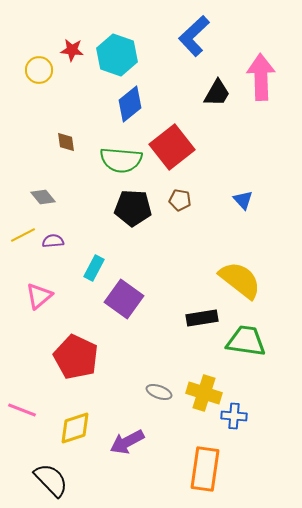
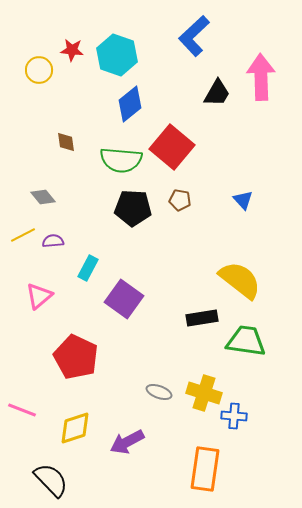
red square: rotated 12 degrees counterclockwise
cyan rectangle: moved 6 px left
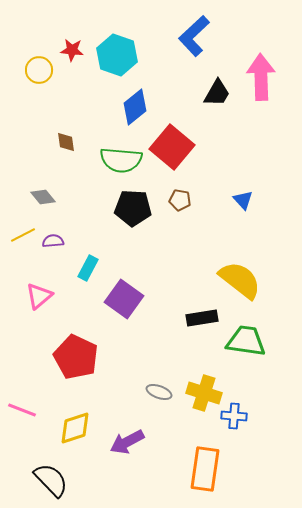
blue diamond: moved 5 px right, 3 px down
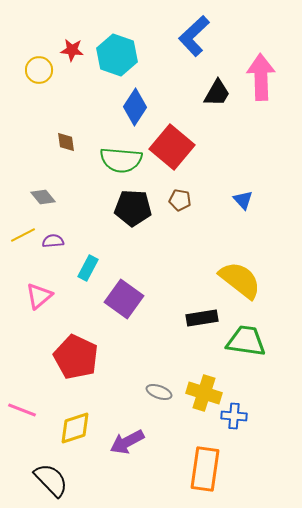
blue diamond: rotated 18 degrees counterclockwise
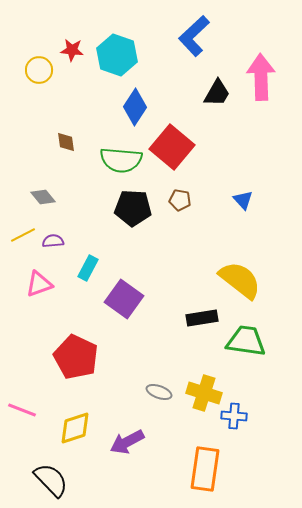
pink triangle: moved 12 px up; rotated 20 degrees clockwise
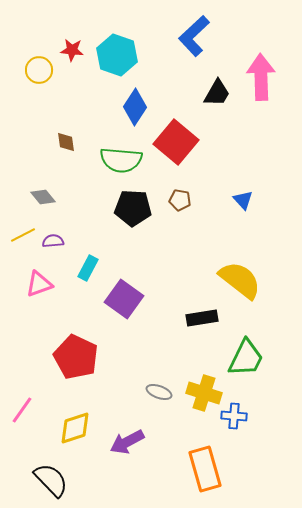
red square: moved 4 px right, 5 px up
green trapezoid: moved 17 px down; rotated 108 degrees clockwise
pink line: rotated 76 degrees counterclockwise
orange rectangle: rotated 24 degrees counterclockwise
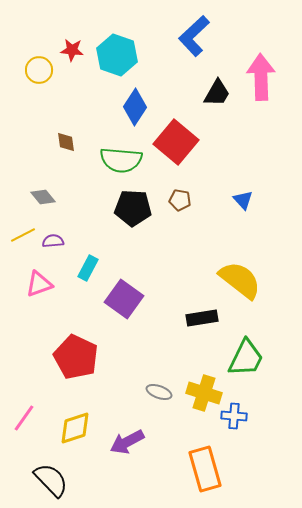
pink line: moved 2 px right, 8 px down
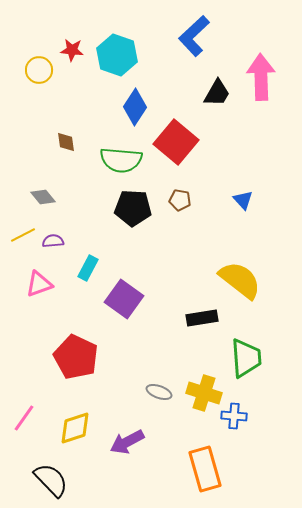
green trapezoid: rotated 30 degrees counterclockwise
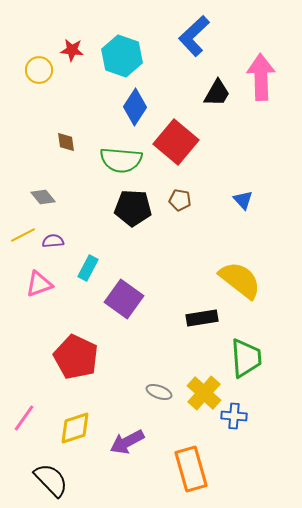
cyan hexagon: moved 5 px right, 1 px down
yellow cross: rotated 24 degrees clockwise
orange rectangle: moved 14 px left
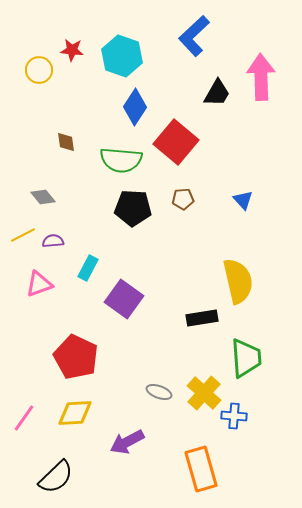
brown pentagon: moved 3 px right, 1 px up; rotated 15 degrees counterclockwise
yellow semicircle: moved 2 px left, 1 px down; rotated 39 degrees clockwise
yellow diamond: moved 15 px up; rotated 15 degrees clockwise
orange rectangle: moved 10 px right
black semicircle: moved 5 px right, 3 px up; rotated 90 degrees clockwise
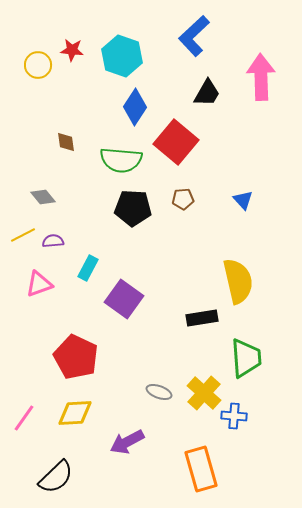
yellow circle: moved 1 px left, 5 px up
black trapezoid: moved 10 px left
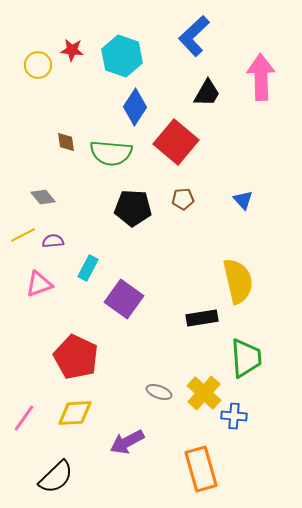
green semicircle: moved 10 px left, 7 px up
